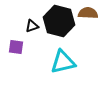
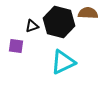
black hexagon: moved 1 px down
purple square: moved 1 px up
cyan triangle: rotated 12 degrees counterclockwise
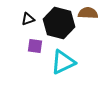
black hexagon: moved 1 px down
black triangle: moved 4 px left, 7 px up
purple square: moved 19 px right
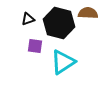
cyan triangle: rotated 8 degrees counterclockwise
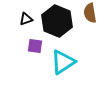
brown semicircle: moved 2 px right; rotated 102 degrees counterclockwise
black triangle: moved 2 px left
black hexagon: moved 2 px left, 2 px up; rotated 8 degrees clockwise
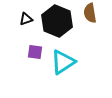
purple square: moved 6 px down
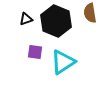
black hexagon: moved 1 px left
